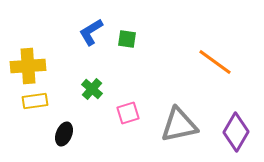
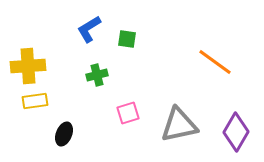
blue L-shape: moved 2 px left, 3 px up
green cross: moved 5 px right, 14 px up; rotated 35 degrees clockwise
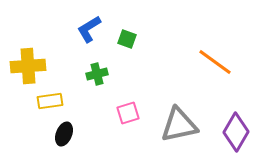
green square: rotated 12 degrees clockwise
green cross: moved 1 px up
yellow rectangle: moved 15 px right
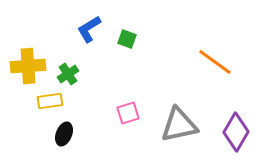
green cross: moved 29 px left; rotated 20 degrees counterclockwise
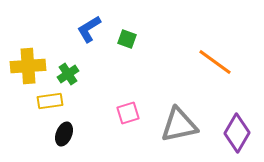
purple diamond: moved 1 px right, 1 px down
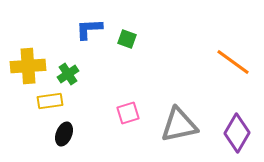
blue L-shape: rotated 28 degrees clockwise
orange line: moved 18 px right
